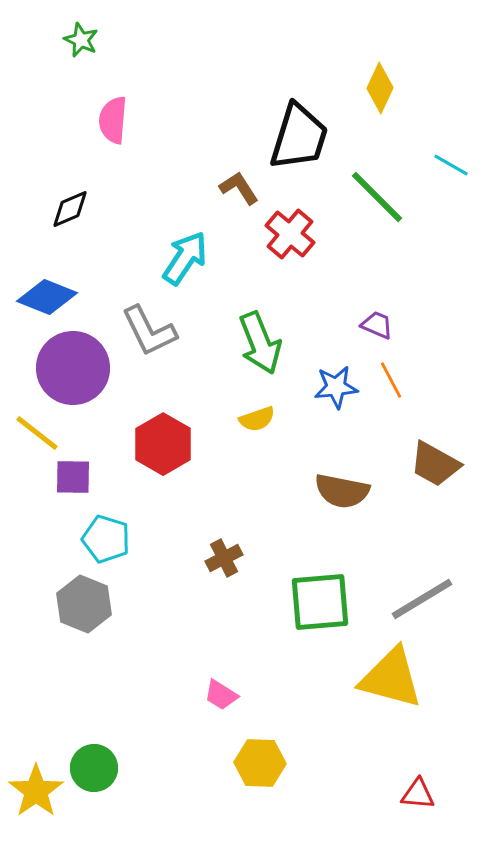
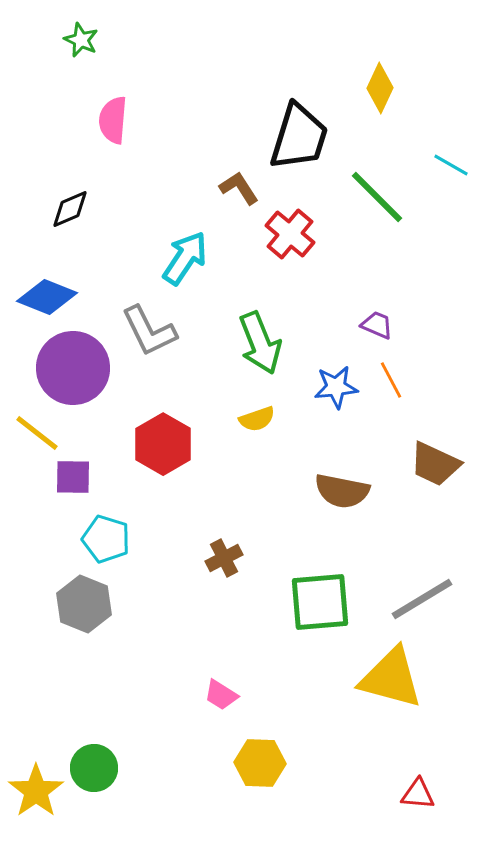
brown trapezoid: rotated 4 degrees counterclockwise
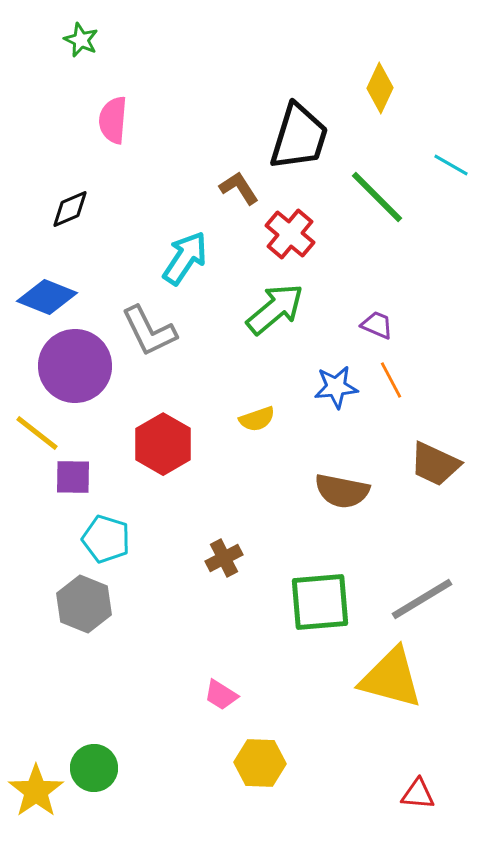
green arrow: moved 15 px right, 34 px up; rotated 108 degrees counterclockwise
purple circle: moved 2 px right, 2 px up
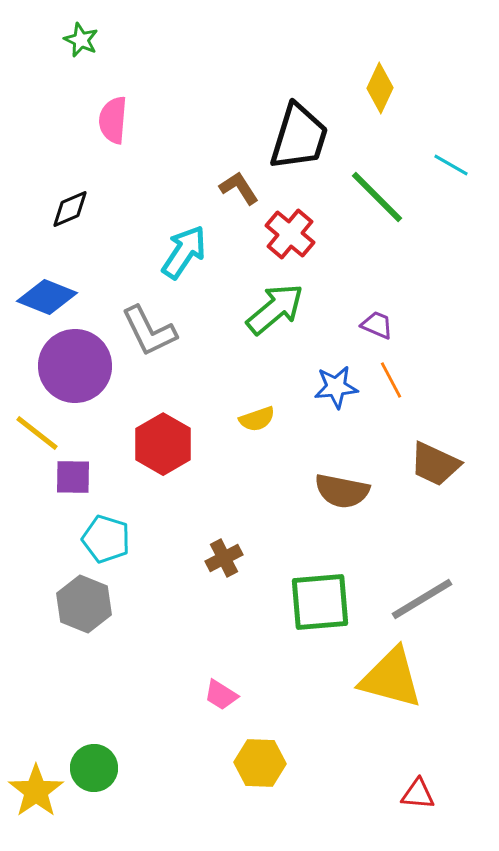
cyan arrow: moved 1 px left, 6 px up
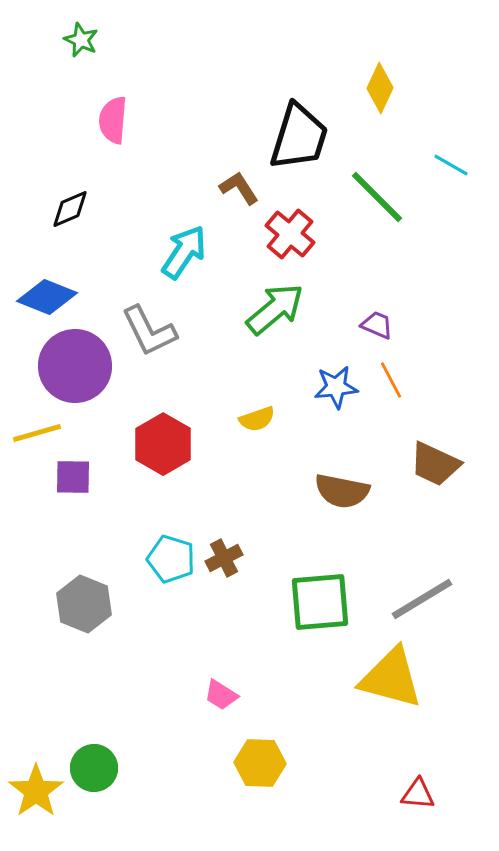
yellow line: rotated 54 degrees counterclockwise
cyan pentagon: moved 65 px right, 20 px down
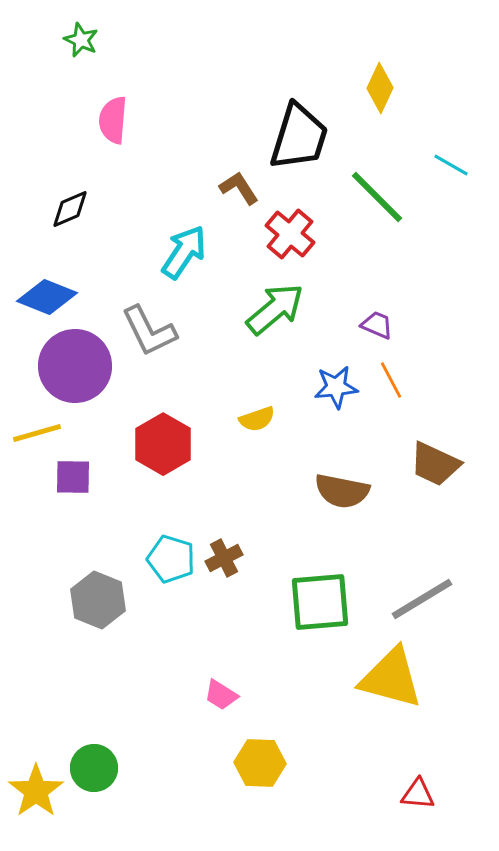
gray hexagon: moved 14 px right, 4 px up
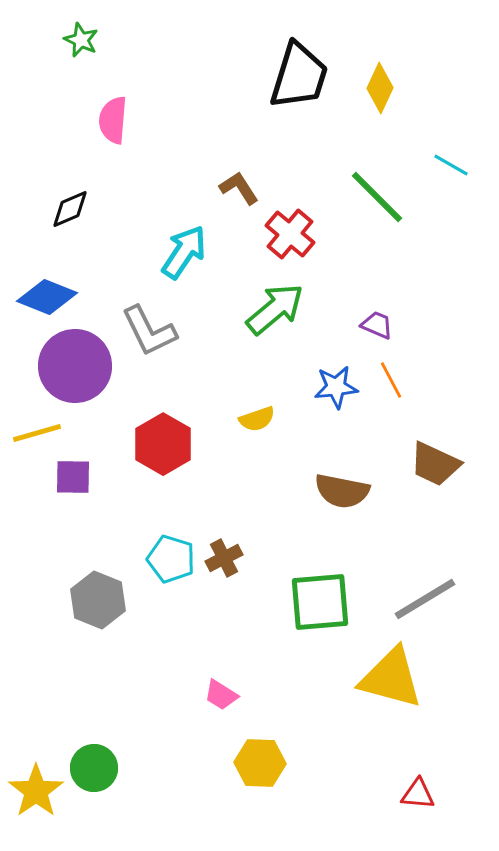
black trapezoid: moved 61 px up
gray line: moved 3 px right
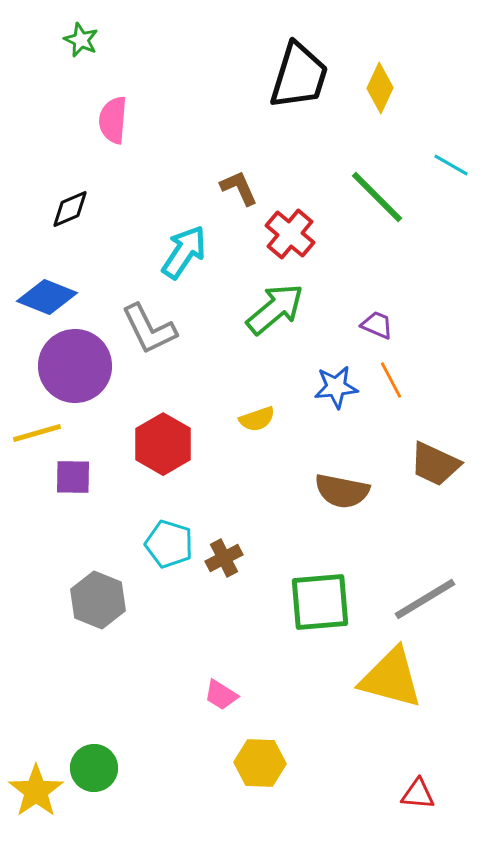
brown L-shape: rotated 9 degrees clockwise
gray L-shape: moved 2 px up
cyan pentagon: moved 2 px left, 15 px up
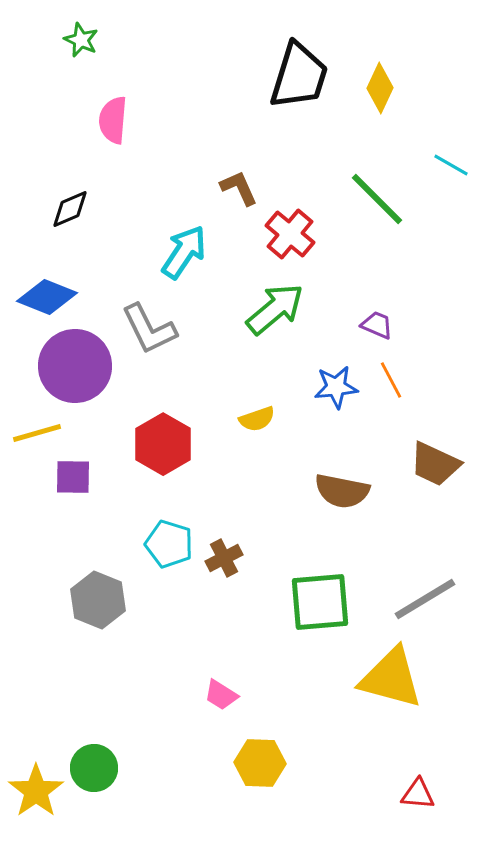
green line: moved 2 px down
